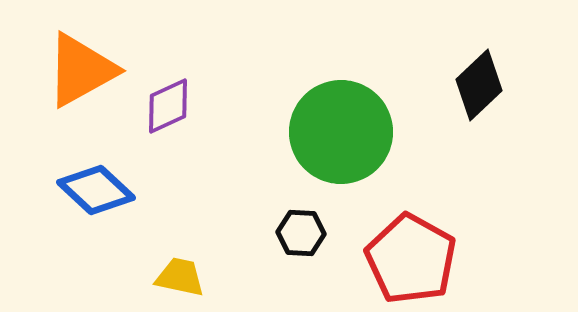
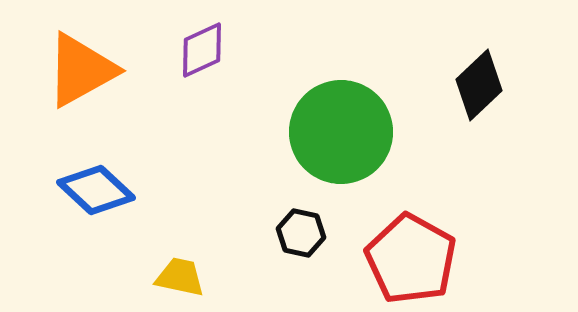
purple diamond: moved 34 px right, 56 px up
black hexagon: rotated 9 degrees clockwise
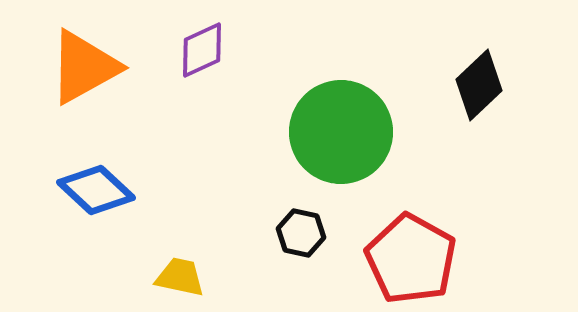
orange triangle: moved 3 px right, 3 px up
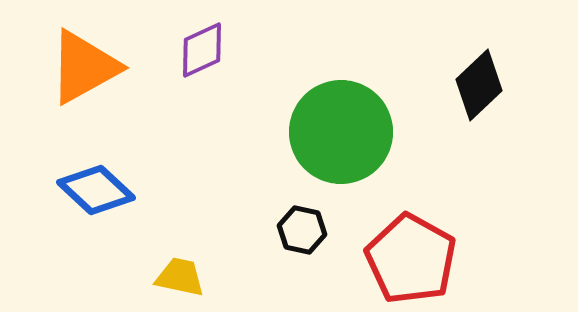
black hexagon: moved 1 px right, 3 px up
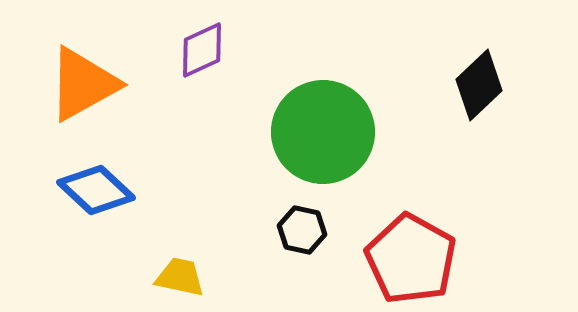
orange triangle: moved 1 px left, 17 px down
green circle: moved 18 px left
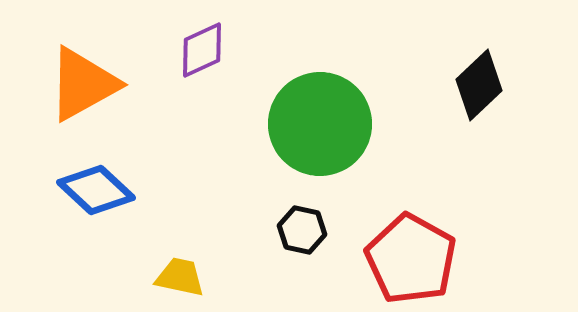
green circle: moved 3 px left, 8 px up
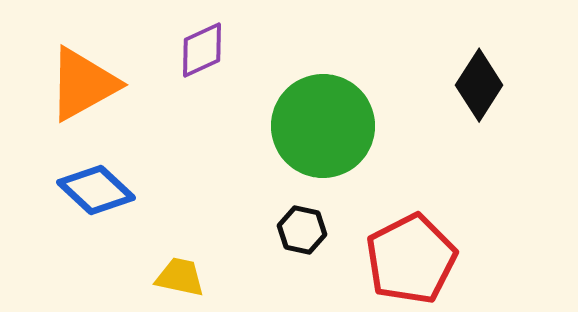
black diamond: rotated 14 degrees counterclockwise
green circle: moved 3 px right, 2 px down
red pentagon: rotated 16 degrees clockwise
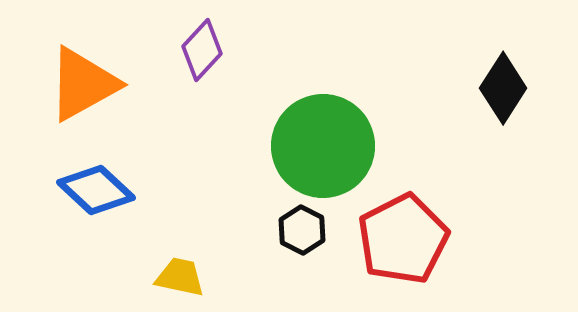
purple diamond: rotated 22 degrees counterclockwise
black diamond: moved 24 px right, 3 px down
green circle: moved 20 px down
black hexagon: rotated 15 degrees clockwise
red pentagon: moved 8 px left, 20 px up
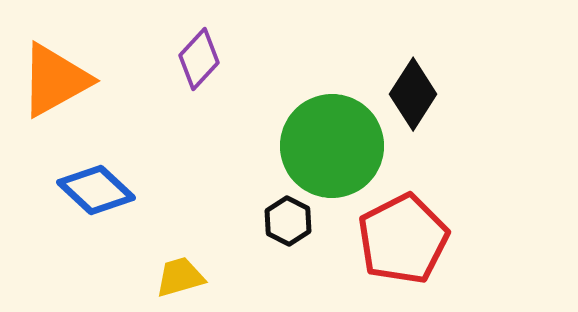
purple diamond: moved 3 px left, 9 px down
orange triangle: moved 28 px left, 4 px up
black diamond: moved 90 px left, 6 px down
green circle: moved 9 px right
black hexagon: moved 14 px left, 9 px up
yellow trapezoid: rotated 28 degrees counterclockwise
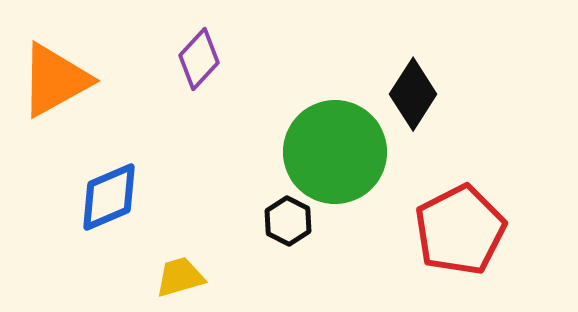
green circle: moved 3 px right, 6 px down
blue diamond: moved 13 px right, 7 px down; rotated 66 degrees counterclockwise
red pentagon: moved 57 px right, 9 px up
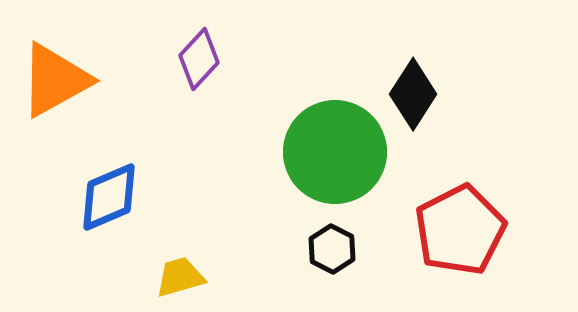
black hexagon: moved 44 px right, 28 px down
